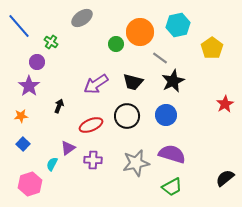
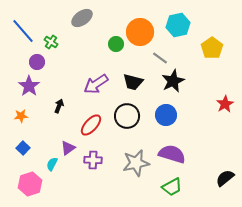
blue line: moved 4 px right, 5 px down
red ellipse: rotated 25 degrees counterclockwise
blue square: moved 4 px down
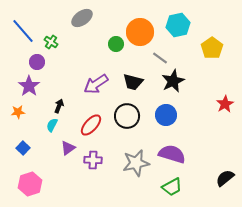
orange star: moved 3 px left, 4 px up
cyan semicircle: moved 39 px up
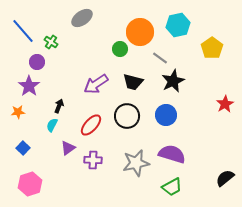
green circle: moved 4 px right, 5 px down
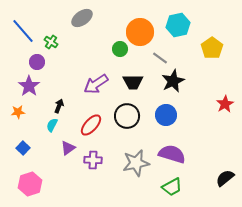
black trapezoid: rotated 15 degrees counterclockwise
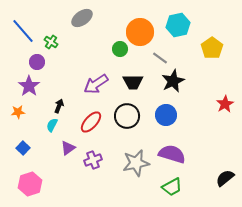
red ellipse: moved 3 px up
purple cross: rotated 24 degrees counterclockwise
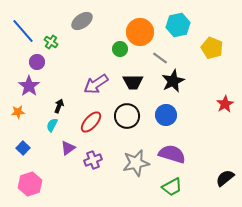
gray ellipse: moved 3 px down
yellow pentagon: rotated 15 degrees counterclockwise
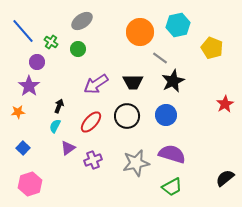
green circle: moved 42 px left
cyan semicircle: moved 3 px right, 1 px down
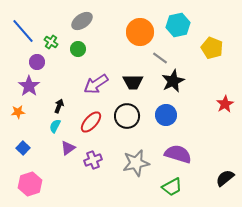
purple semicircle: moved 6 px right
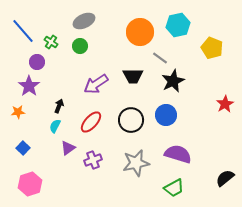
gray ellipse: moved 2 px right; rotated 10 degrees clockwise
green circle: moved 2 px right, 3 px up
black trapezoid: moved 6 px up
black circle: moved 4 px right, 4 px down
green trapezoid: moved 2 px right, 1 px down
